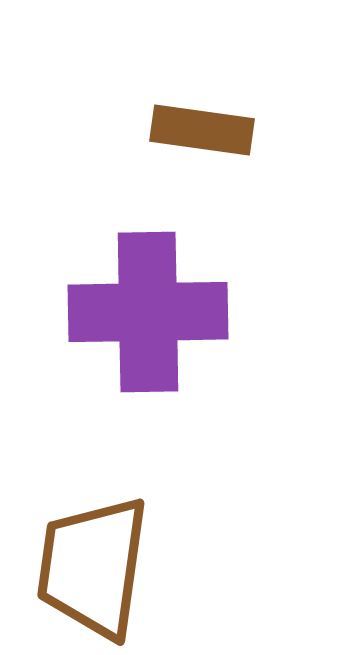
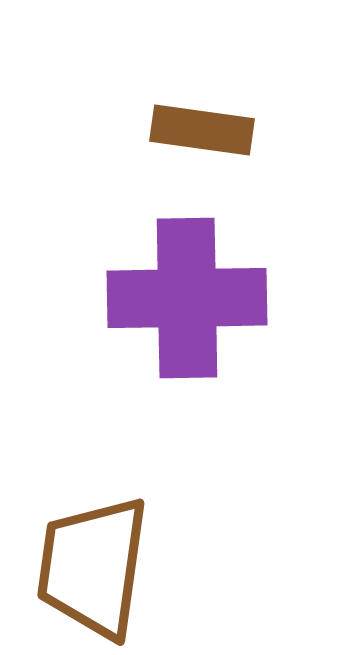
purple cross: moved 39 px right, 14 px up
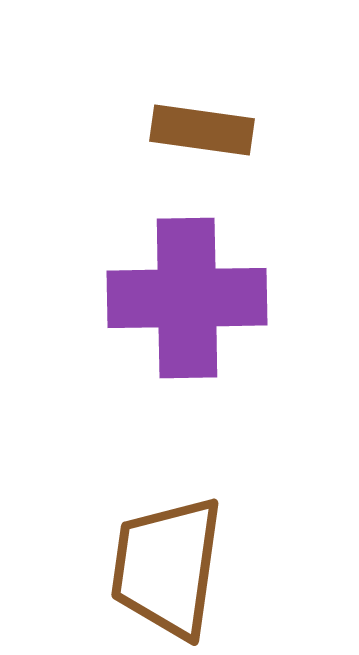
brown trapezoid: moved 74 px right
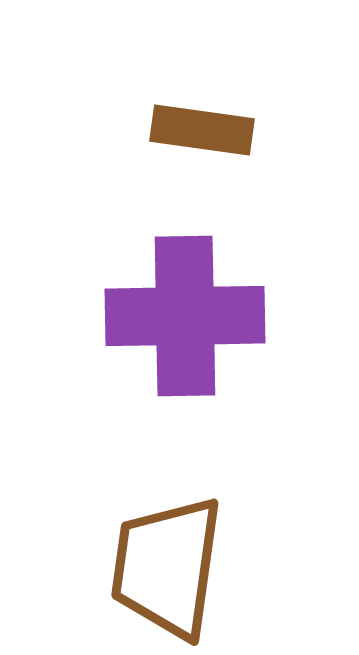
purple cross: moved 2 px left, 18 px down
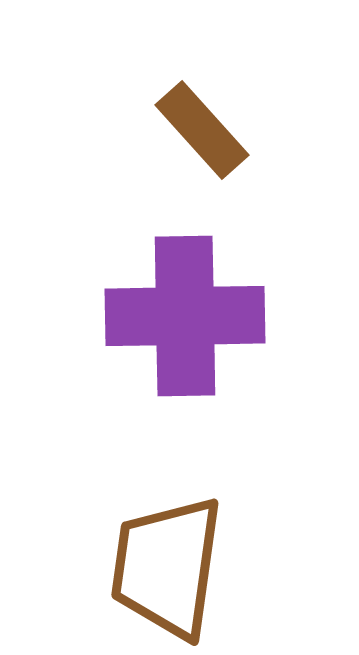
brown rectangle: rotated 40 degrees clockwise
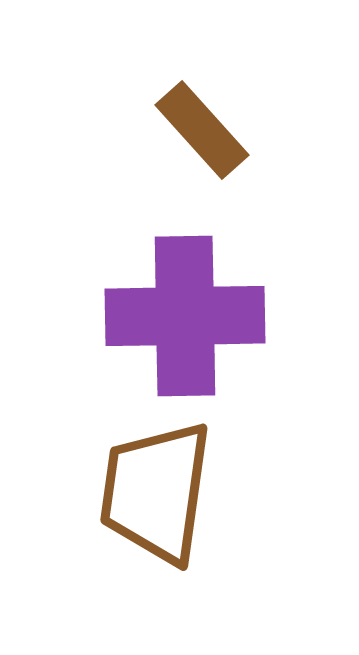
brown trapezoid: moved 11 px left, 75 px up
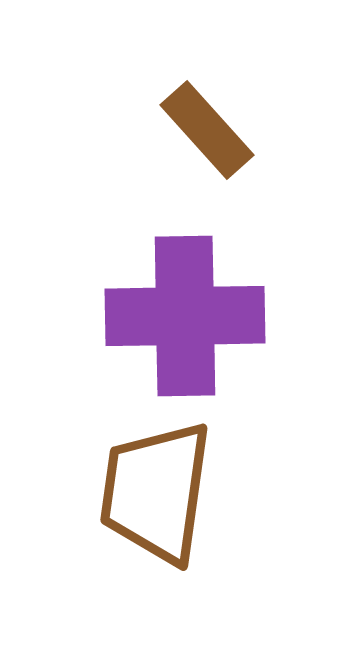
brown rectangle: moved 5 px right
